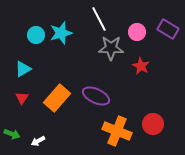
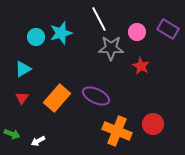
cyan circle: moved 2 px down
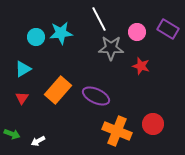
cyan star: rotated 10 degrees clockwise
red star: rotated 12 degrees counterclockwise
orange rectangle: moved 1 px right, 8 px up
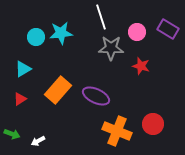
white line: moved 2 px right, 2 px up; rotated 10 degrees clockwise
red triangle: moved 2 px left, 1 px down; rotated 24 degrees clockwise
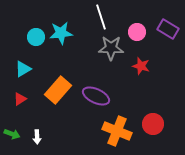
white arrow: moved 1 px left, 4 px up; rotated 64 degrees counterclockwise
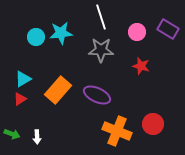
gray star: moved 10 px left, 2 px down
cyan triangle: moved 10 px down
purple ellipse: moved 1 px right, 1 px up
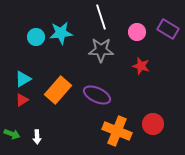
red triangle: moved 2 px right, 1 px down
